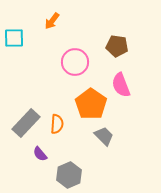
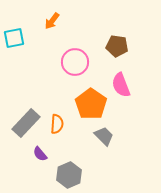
cyan square: rotated 10 degrees counterclockwise
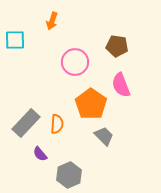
orange arrow: rotated 18 degrees counterclockwise
cyan square: moved 1 px right, 2 px down; rotated 10 degrees clockwise
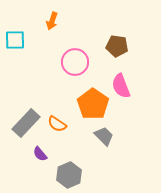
pink semicircle: moved 1 px down
orange pentagon: moved 2 px right
orange semicircle: rotated 120 degrees clockwise
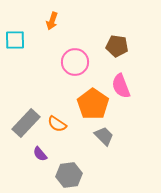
gray hexagon: rotated 15 degrees clockwise
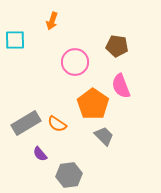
gray rectangle: rotated 16 degrees clockwise
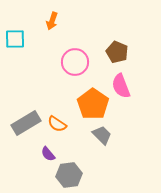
cyan square: moved 1 px up
brown pentagon: moved 6 px down; rotated 15 degrees clockwise
gray trapezoid: moved 2 px left, 1 px up
purple semicircle: moved 8 px right
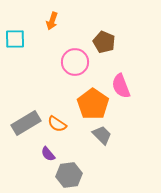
brown pentagon: moved 13 px left, 10 px up
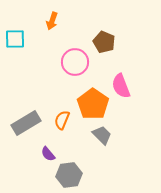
orange semicircle: moved 5 px right, 4 px up; rotated 78 degrees clockwise
